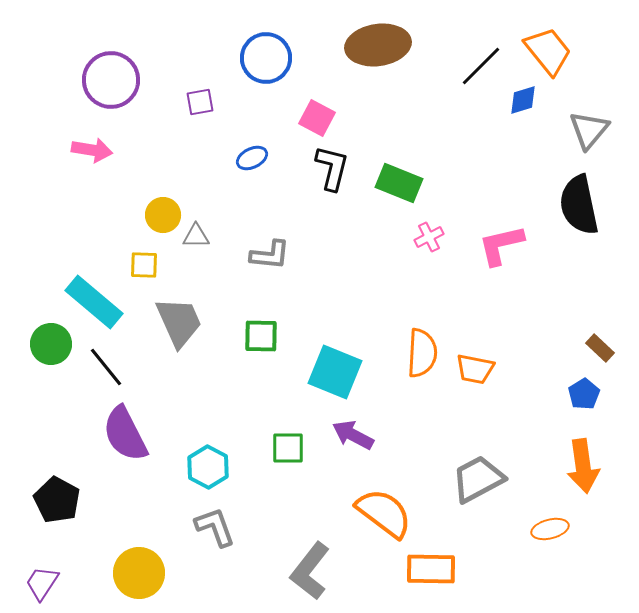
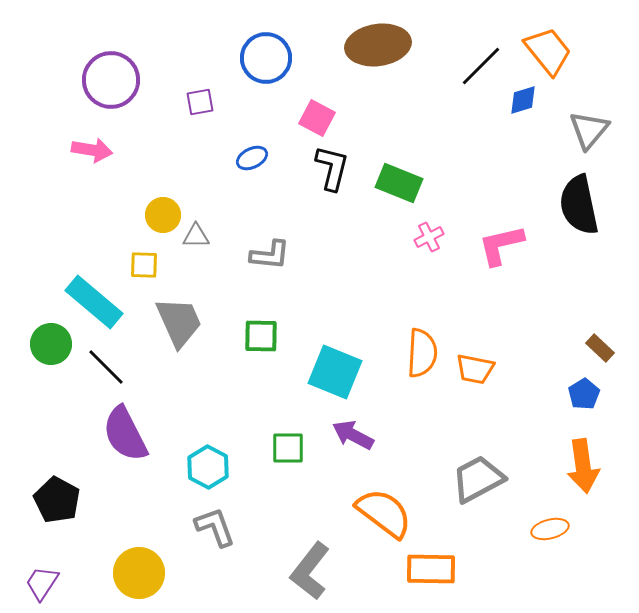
black line at (106, 367): rotated 6 degrees counterclockwise
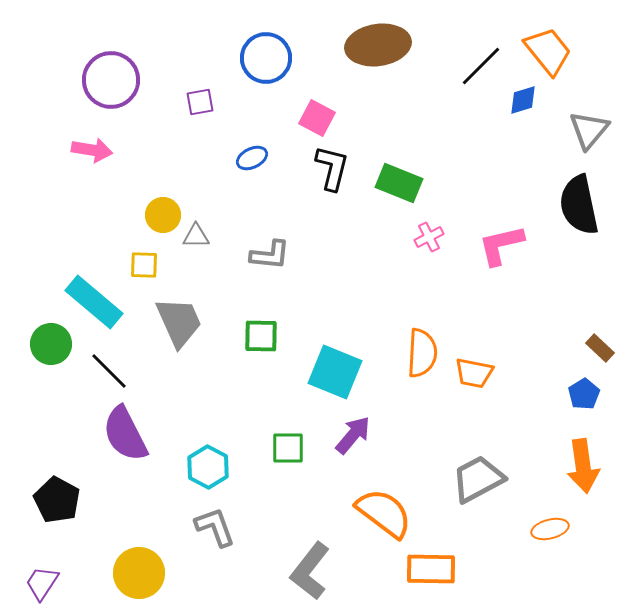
black line at (106, 367): moved 3 px right, 4 px down
orange trapezoid at (475, 369): moved 1 px left, 4 px down
purple arrow at (353, 435): rotated 102 degrees clockwise
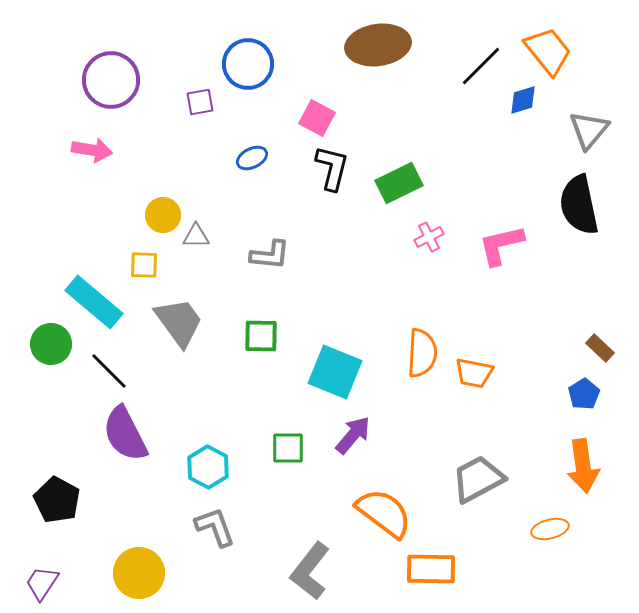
blue circle at (266, 58): moved 18 px left, 6 px down
green rectangle at (399, 183): rotated 48 degrees counterclockwise
gray trapezoid at (179, 322): rotated 12 degrees counterclockwise
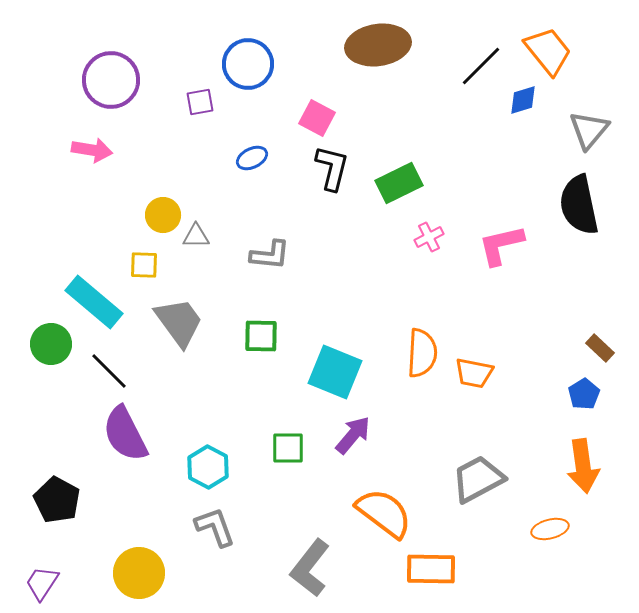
gray L-shape at (310, 571): moved 3 px up
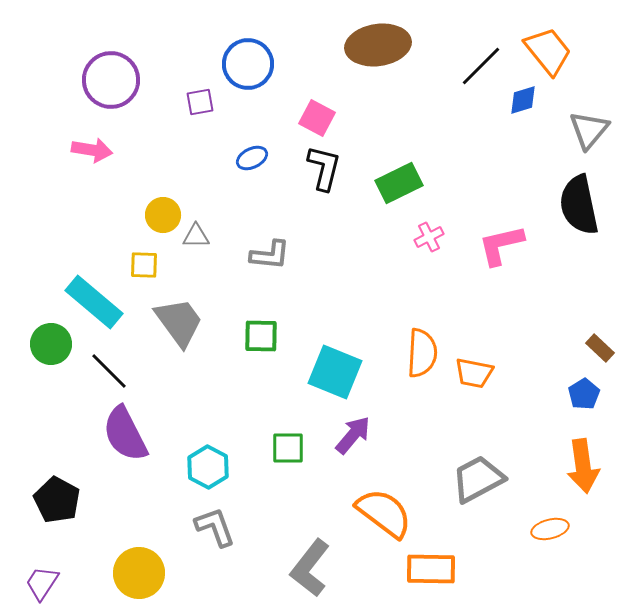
black L-shape at (332, 168): moved 8 px left
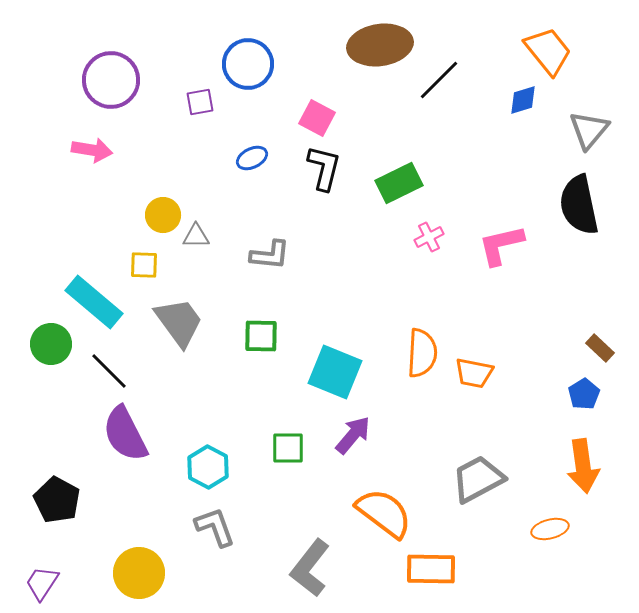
brown ellipse at (378, 45): moved 2 px right
black line at (481, 66): moved 42 px left, 14 px down
